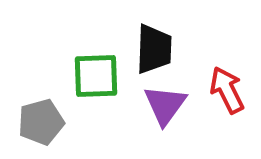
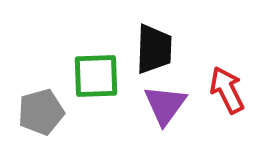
gray pentagon: moved 10 px up
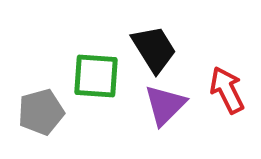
black trapezoid: rotated 34 degrees counterclockwise
green square: rotated 6 degrees clockwise
purple triangle: rotated 9 degrees clockwise
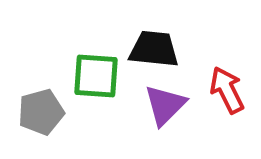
black trapezoid: rotated 52 degrees counterclockwise
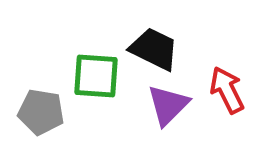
black trapezoid: rotated 20 degrees clockwise
purple triangle: moved 3 px right
gray pentagon: rotated 24 degrees clockwise
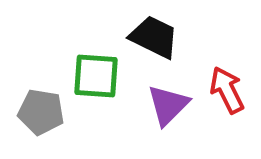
black trapezoid: moved 12 px up
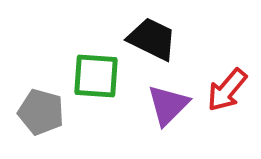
black trapezoid: moved 2 px left, 2 px down
red arrow: rotated 114 degrees counterclockwise
gray pentagon: rotated 6 degrees clockwise
